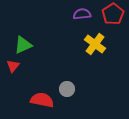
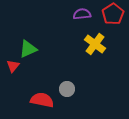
green triangle: moved 5 px right, 4 px down
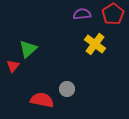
green triangle: rotated 18 degrees counterclockwise
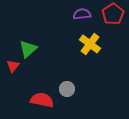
yellow cross: moved 5 px left
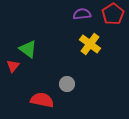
green triangle: rotated 42 degrees counterclockwise
gray circle: moved 5 px up
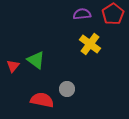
green triangle: moved 8 px right, 11 px down
gray circle: moved 5 px down
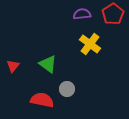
green triangle: moved 12 px right, 4 px down
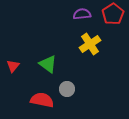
yellow cross: rotated 20 degrees clockwise
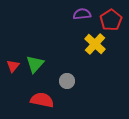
red pentagon: moved 2 px left, 6 px down
yellow cross: moved 5 px right; rotated 15 degrees counterclockwise
green triangle: moved 13 px left; rotated 36 degrees clockwise
gray circle: moved 8 px up
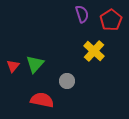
purple semicircle: rotated 78 degrees clockwise
yellow cross: moved 1 px left, 7 px down
